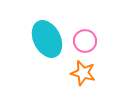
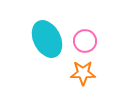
orange star: rotated 15 degrees counterclockwise
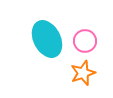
orange star: rotated 20 degrees counterclockwise
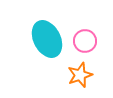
orange star: moved 3 px left, 2 px down
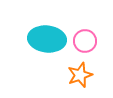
cyan ellipse: rotated 57 degrees counterclockwise
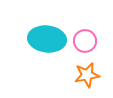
orange star: moved 7 px right; rotated 10 degrees clockwise
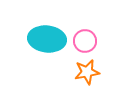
orange star: moved 3 px up
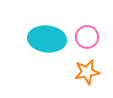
pink circle: moved 2 px right, 4 px up
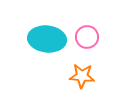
orange star: moved 5 px left, 4 px down; rotated 15 degrees clockwise
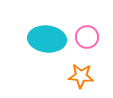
orange star: moved 1 px left
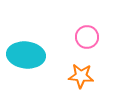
cyan ellipse: moved 21 px left, 16 px down
